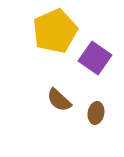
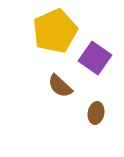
brown semicircle: moved 1 px right, 14 px up
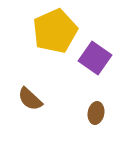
brown semicircle: moved 30 px left, 13 px down
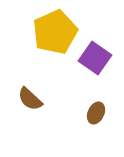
yellow pentagon: moved 1 px down
brown ellipse: rotated 15 degrees clockwise
